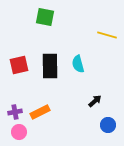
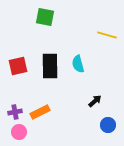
red square: moved 1 px left, 1 px down
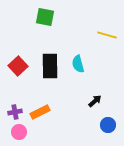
red square: rotated 30 degrees counterclockwise
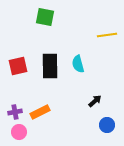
yellow line: rotated 24 degrees counterclockwise
red square: rotated 30 degrees clockwise
blue circle: moved 1 px left
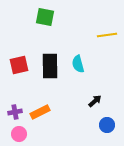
red square: moved 1 px right, 1 px up
pink circle: moved 2 px down
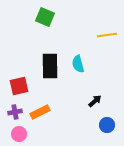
green square: rotated 12 degrees clockwise
red square: moved 21 px down
